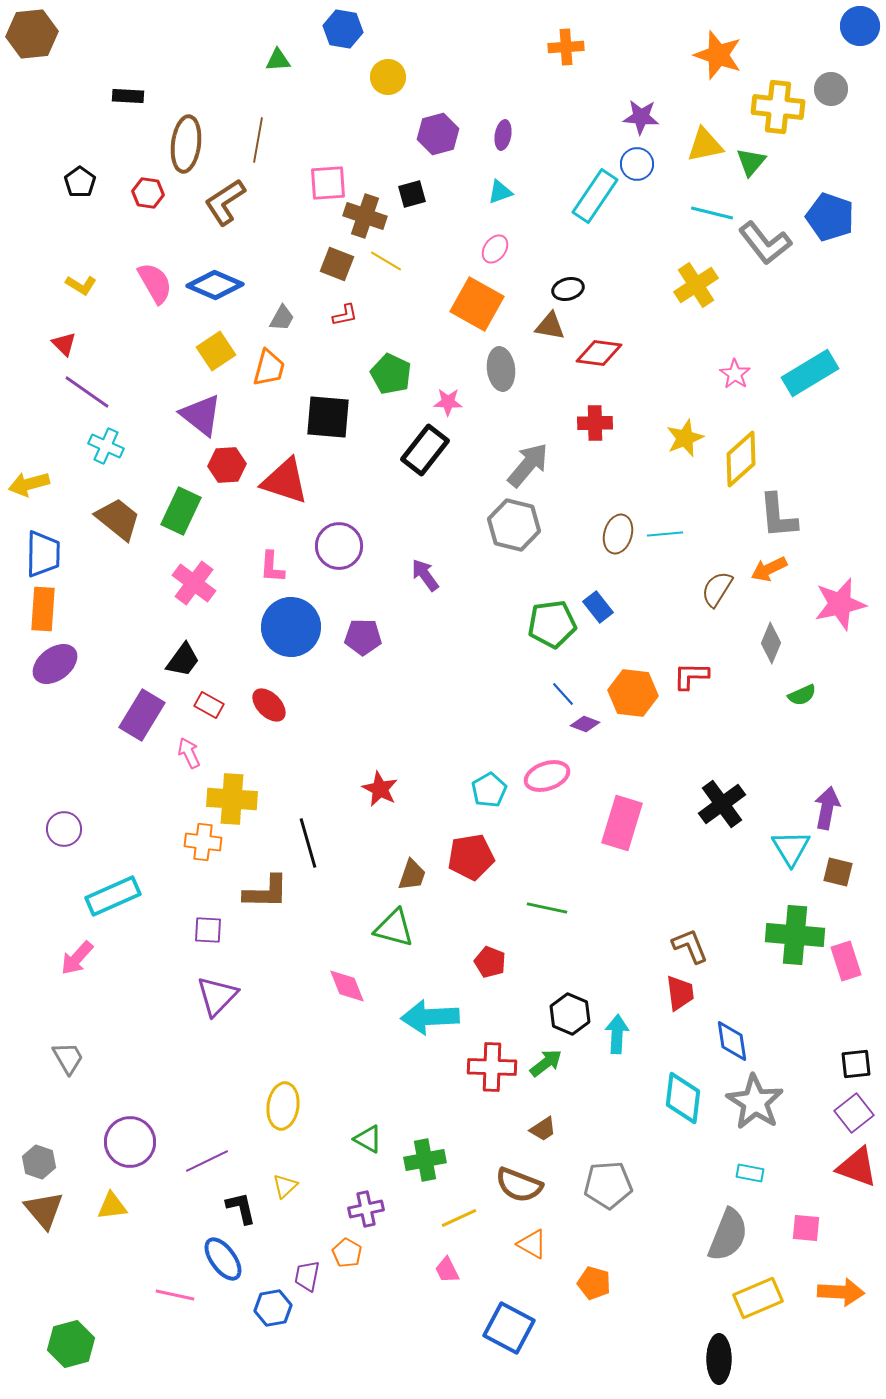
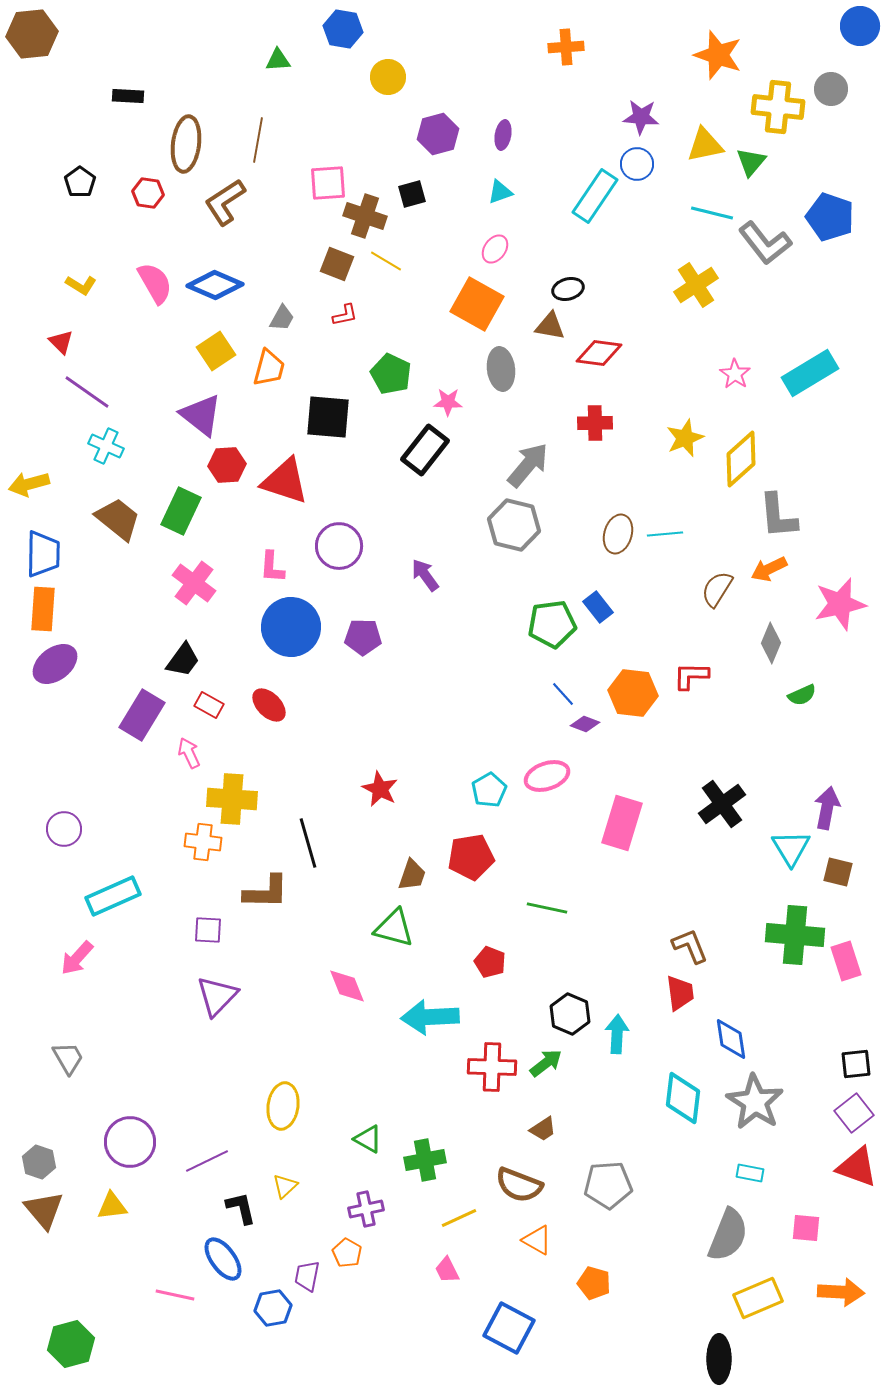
red triangle at (64, 344): moved 3 px left, 2 px up
blue diamond at (732, 1041): moved 1 px left, 2 px up
orange triangle at (532, 1244): moved 5 px right, 4 px up
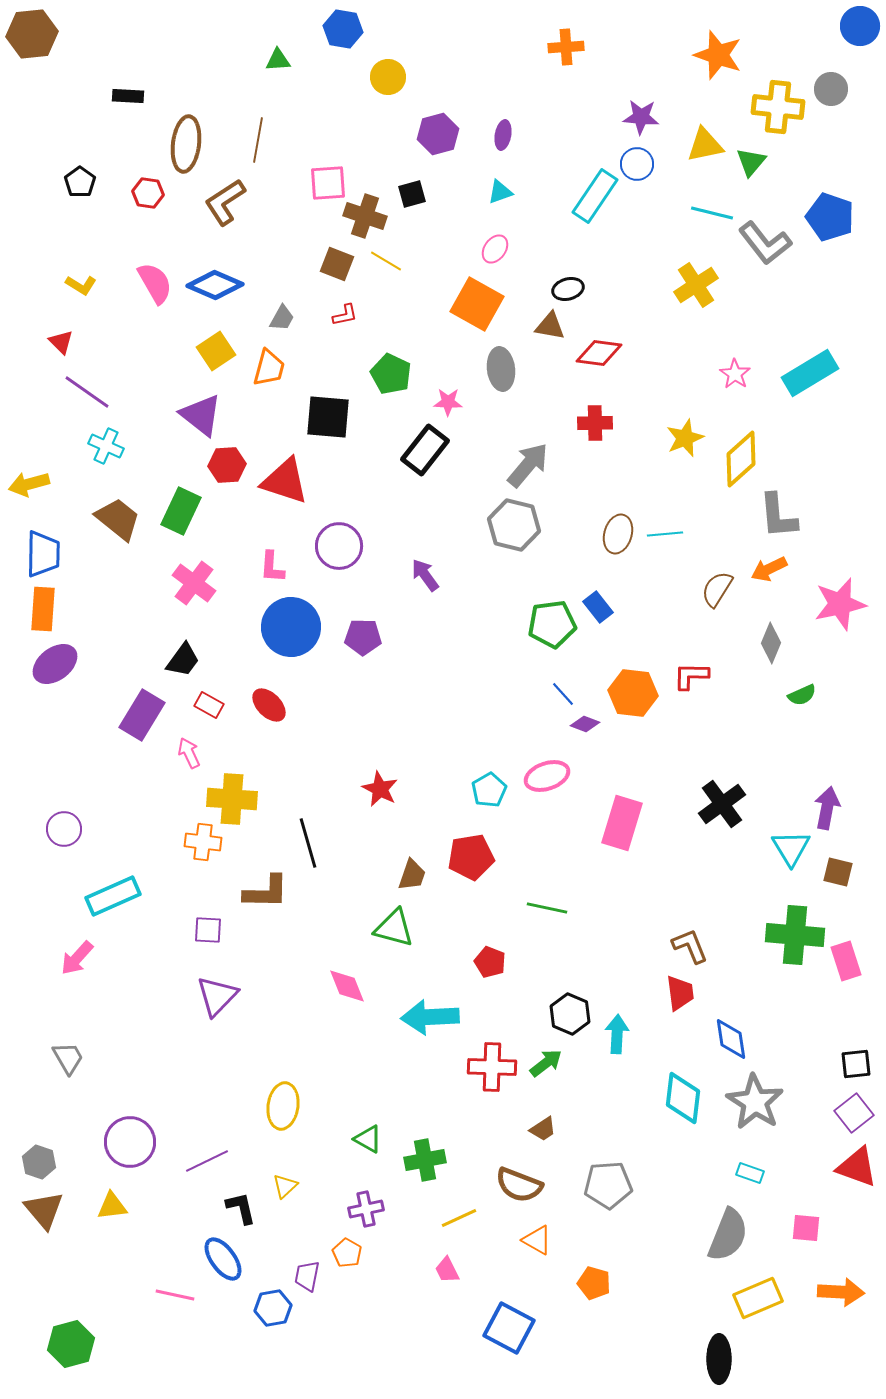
cyan rectangle at (750, 1173): rotated 8 degrees clockwise
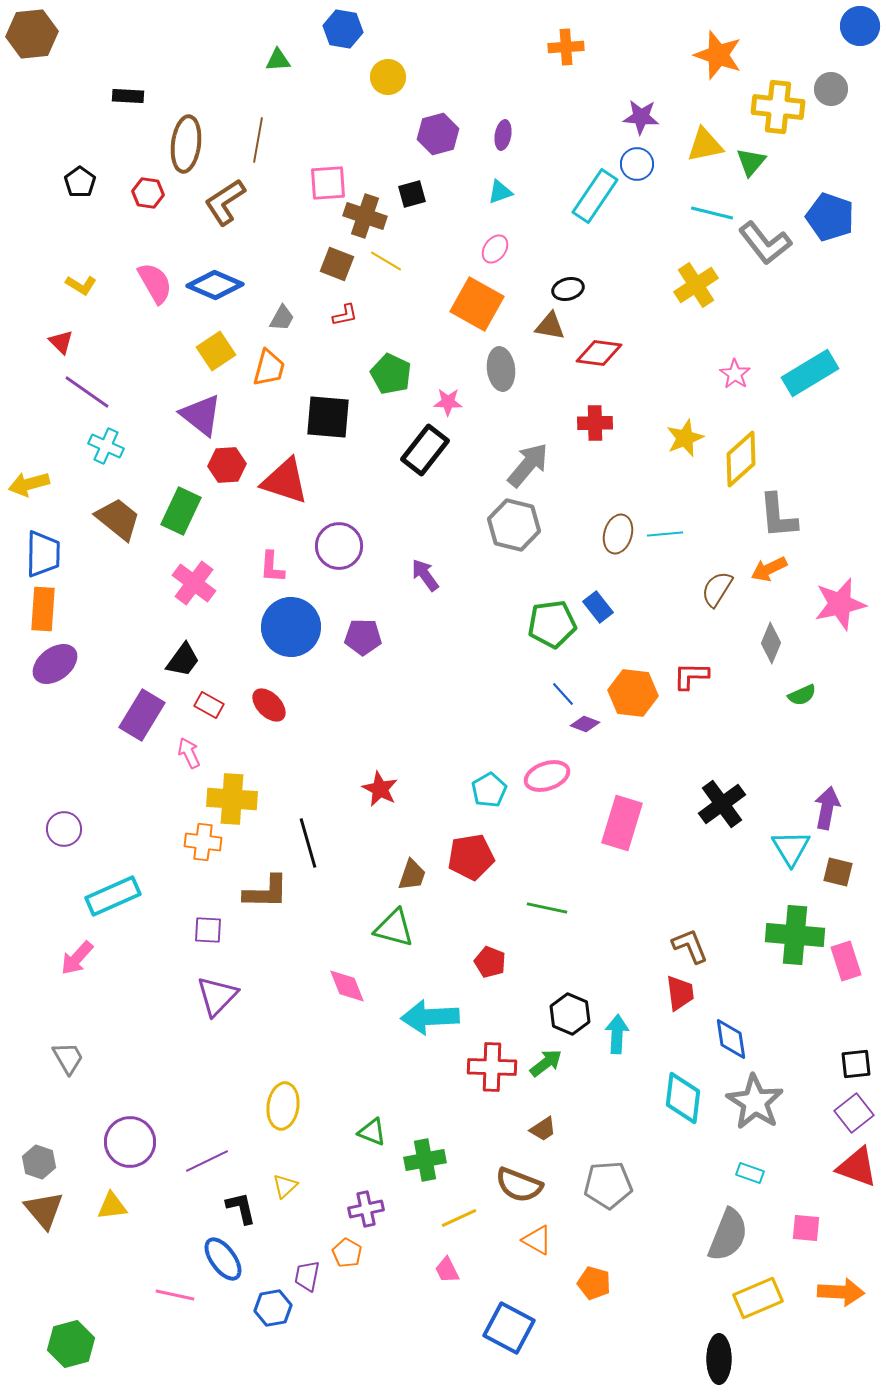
green triangle at (368, 1139): moved 4 px right, 7 px up; rotated 8 degrees counterclockwise
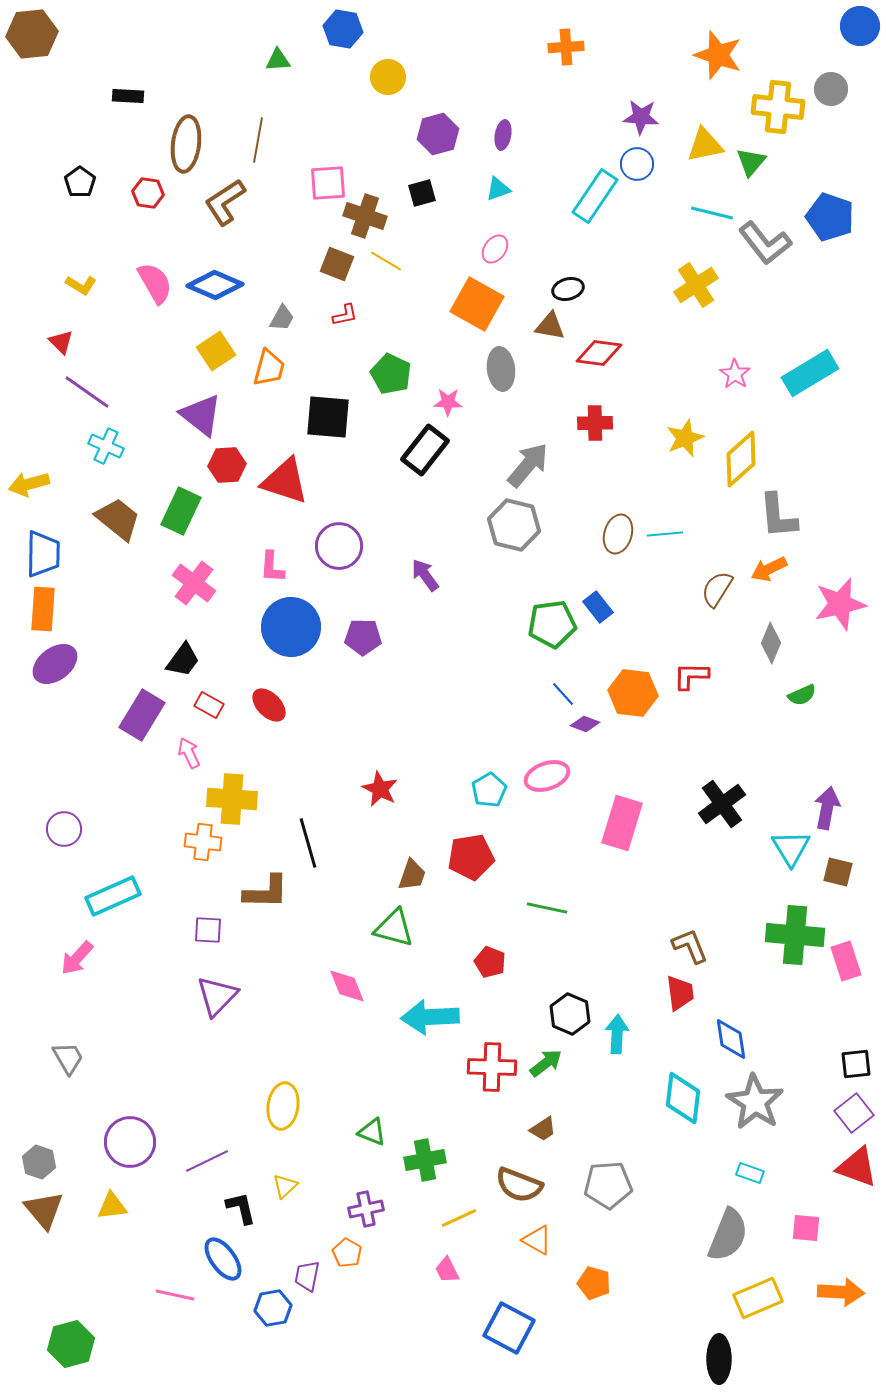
cyan triangle at (500, 192): moved 2 px left, 3 px up
black square at (412, 194): moved 10 px right, 1 px up
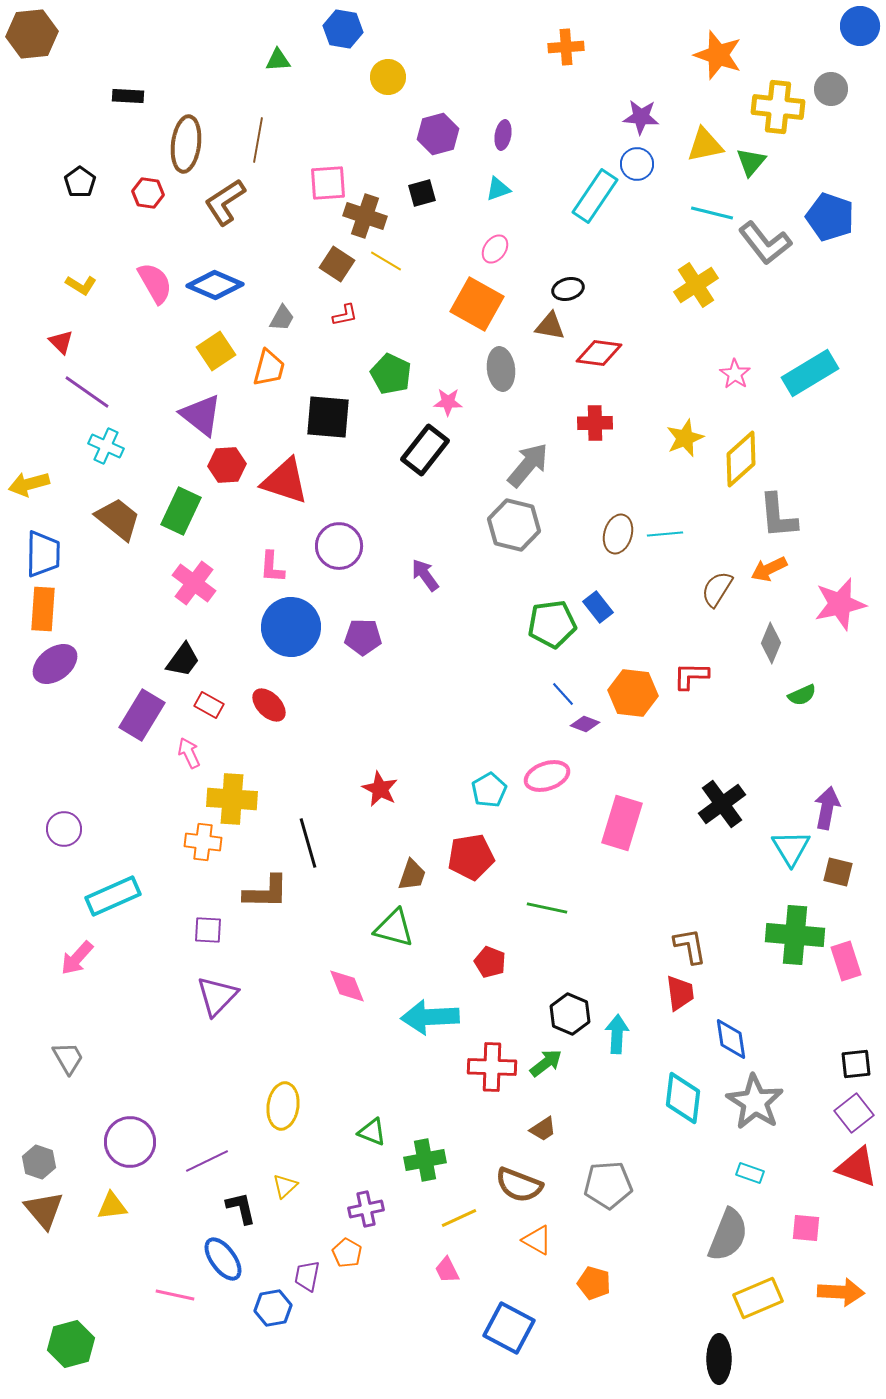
brown square at (337, 264): rotated 12 degrees clockwise
brown L-shape at (690, 946): rotated 12 degrees clockwise
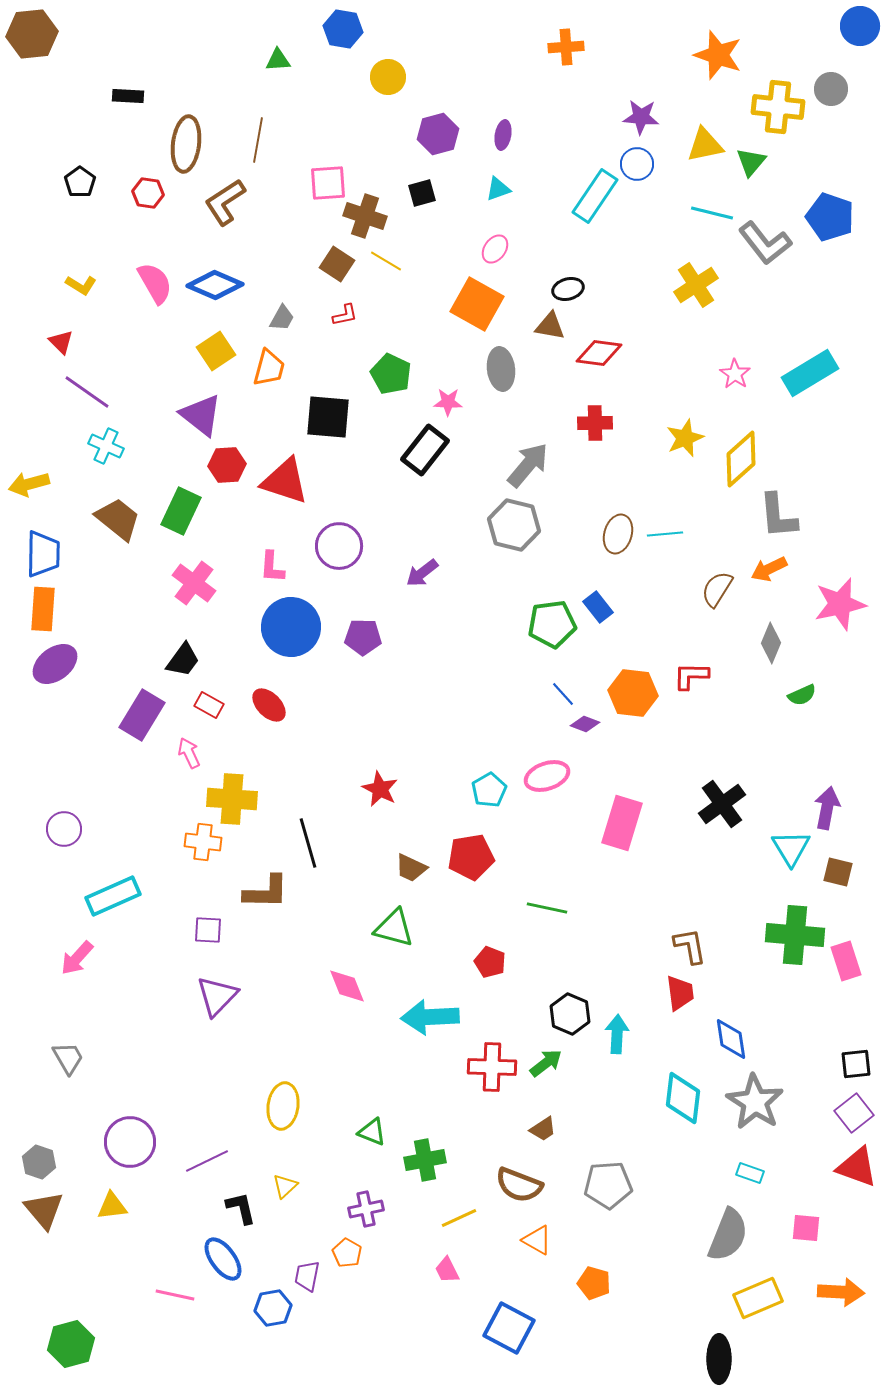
purple arrow at (425, 575): moved 3 px left, 2 px up; rotated 92 degrees counterclockwise
brown trapezoid at (412, 875): moved 1 px left, 7 px up; rotated 96 degrees clockwise
